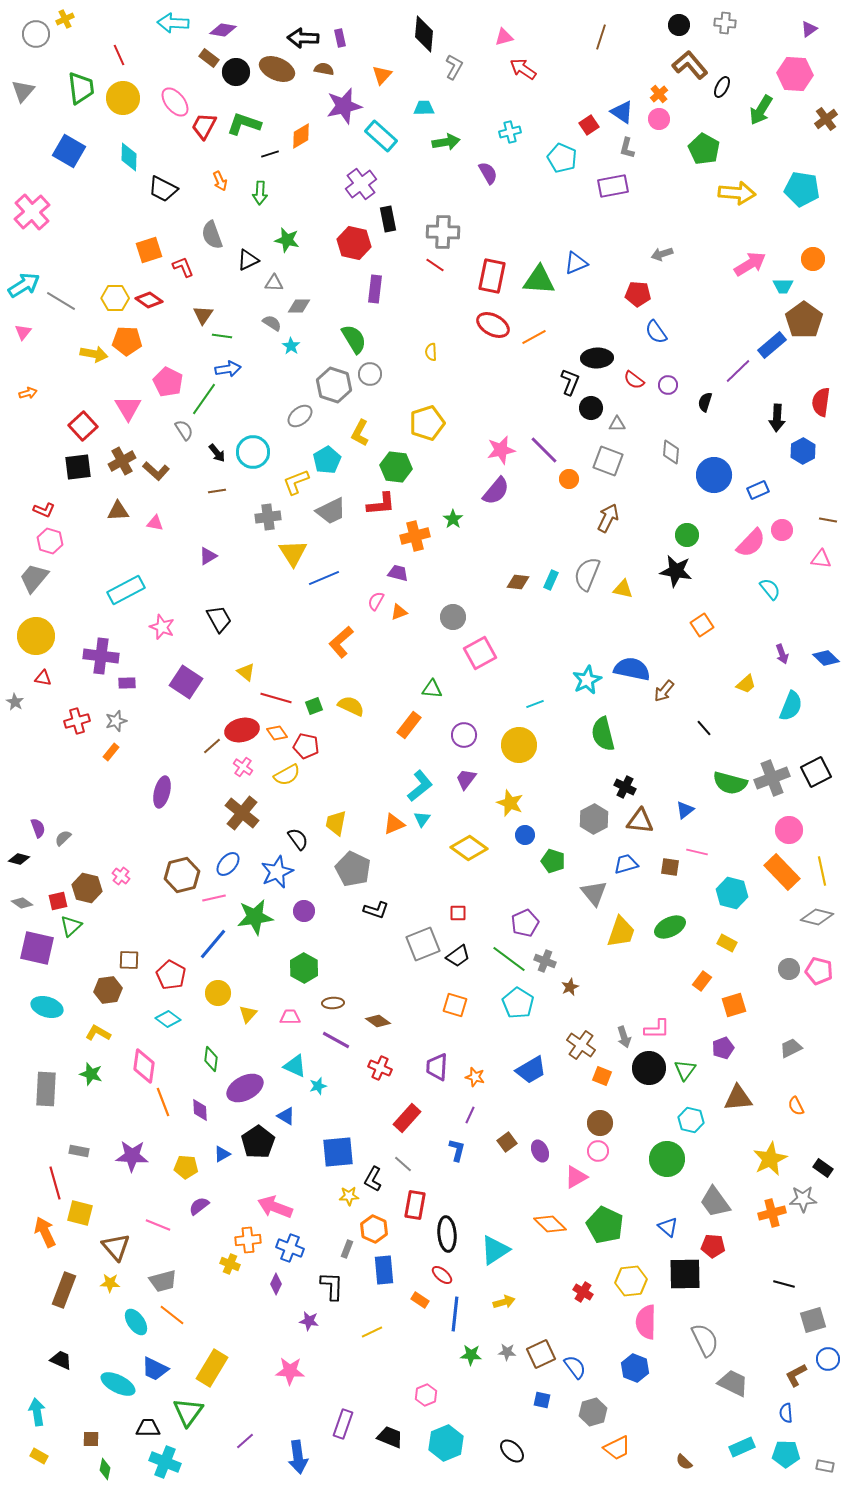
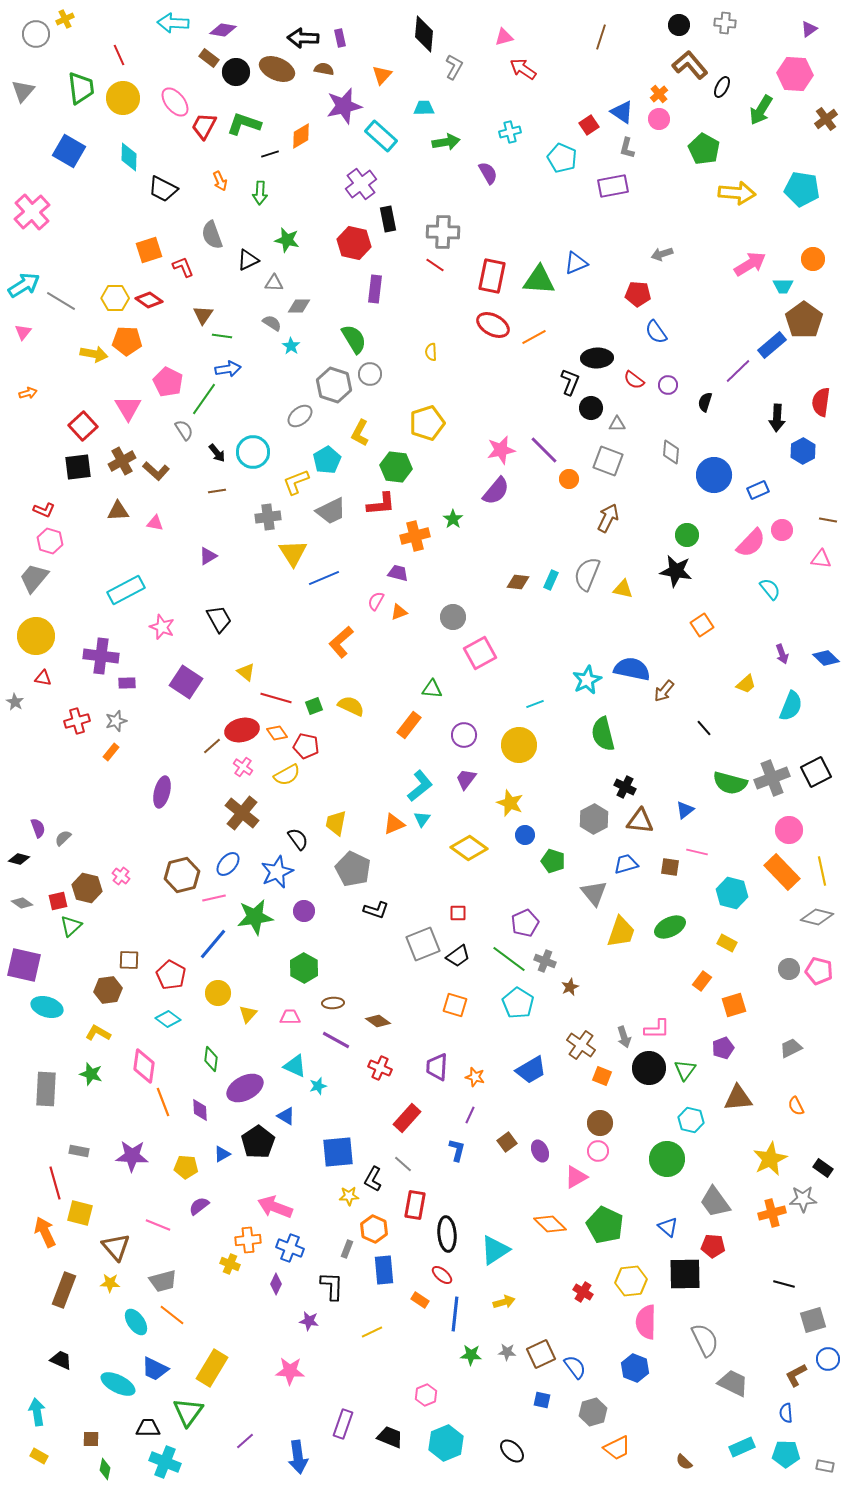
purple square at (37, 948): moved 13 px left, 17 px down
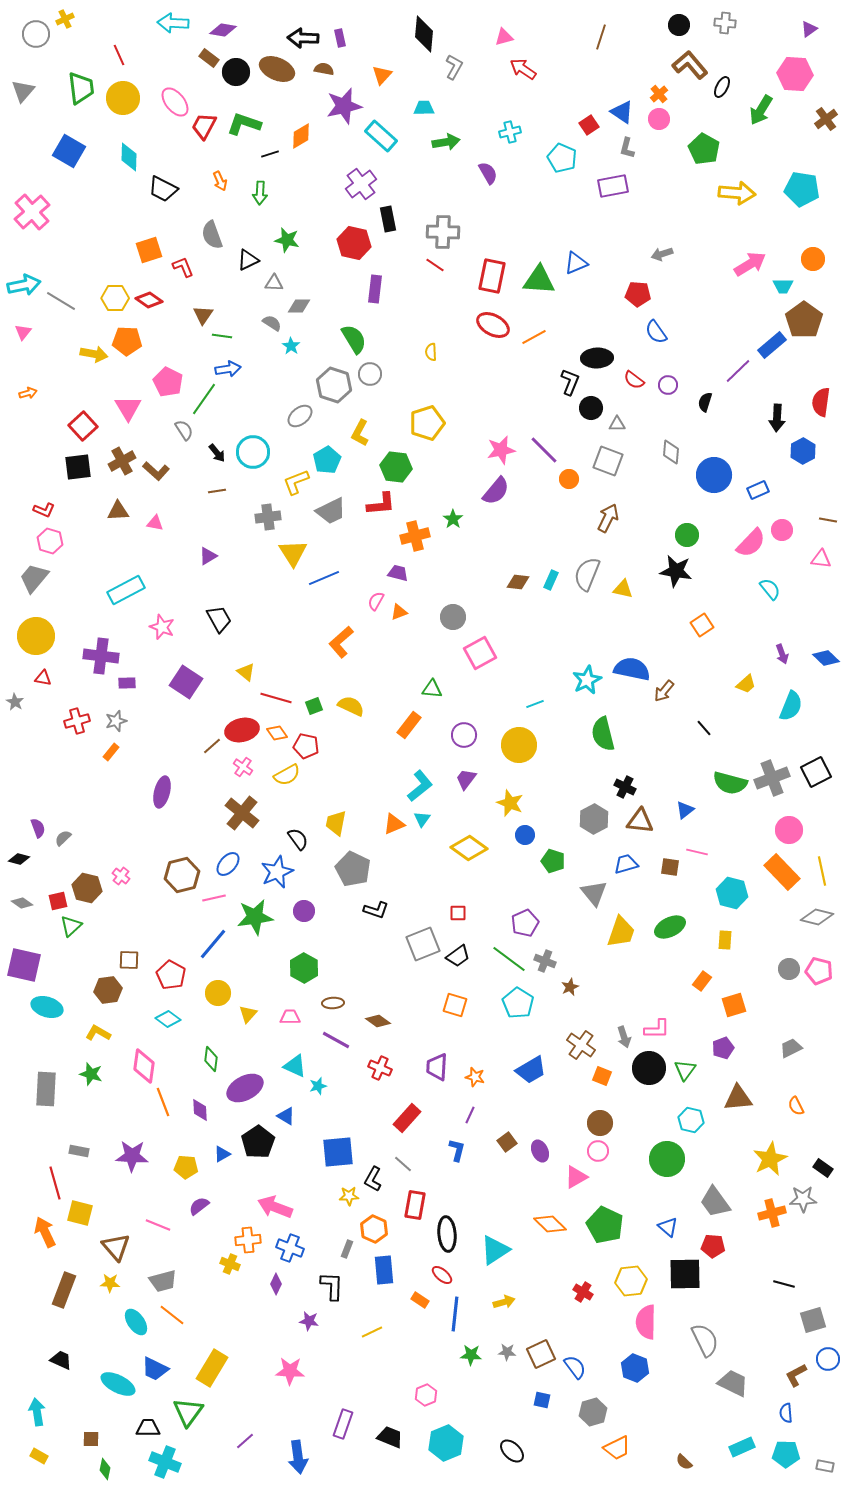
cyan arrow at (24, 285): rotated 20 degrees clockwise
yellow rectangle at (727, 943): moved 2 px left, 3 px up; rotated 66 degrees clockwise
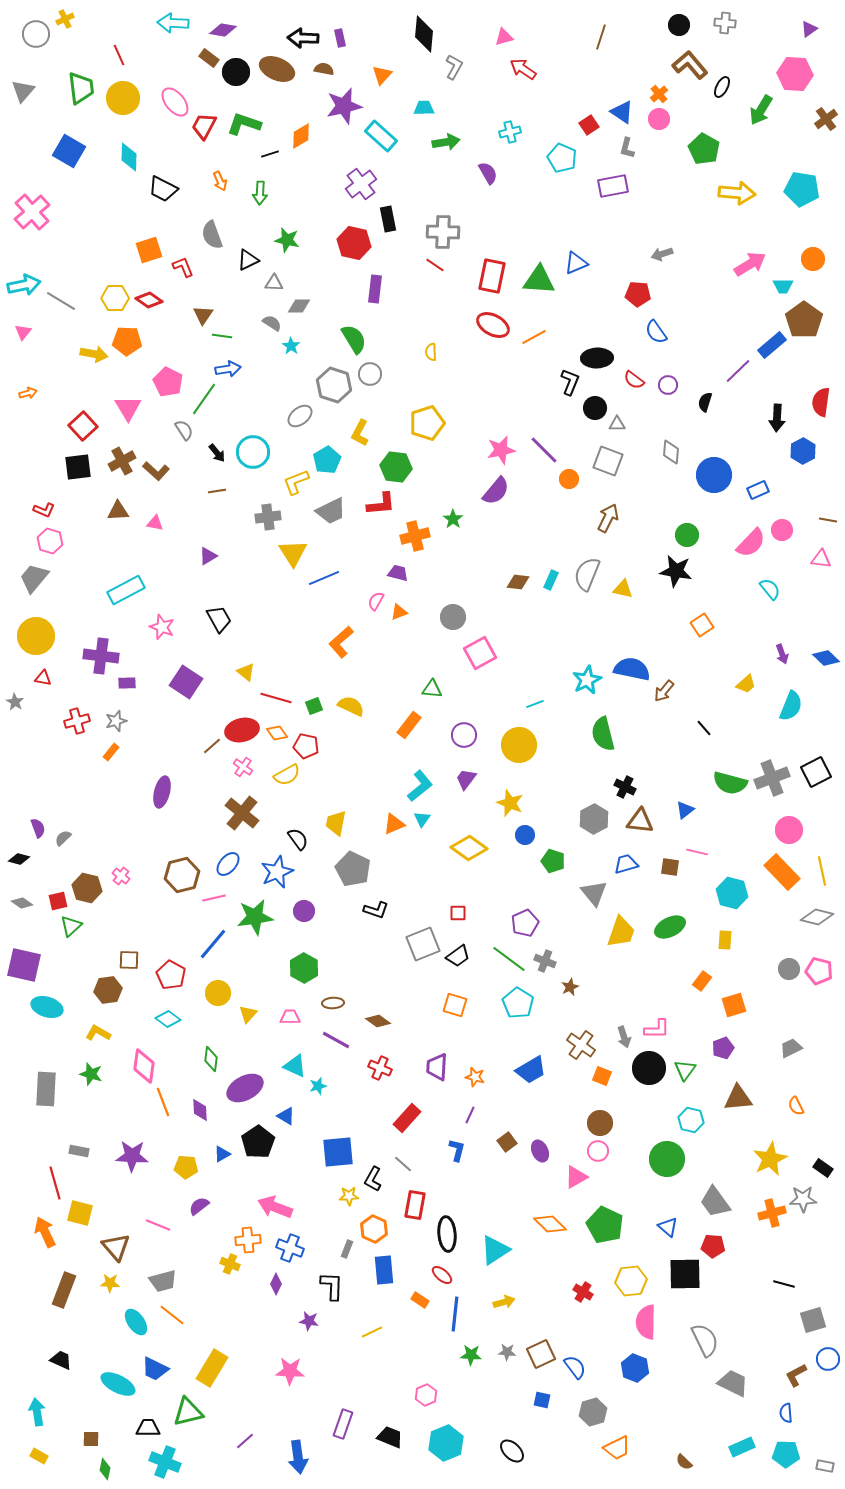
black circle at (591, 408): moved 4 px right
green triangle at (188, 1412): rotated 40 degrees clockwise
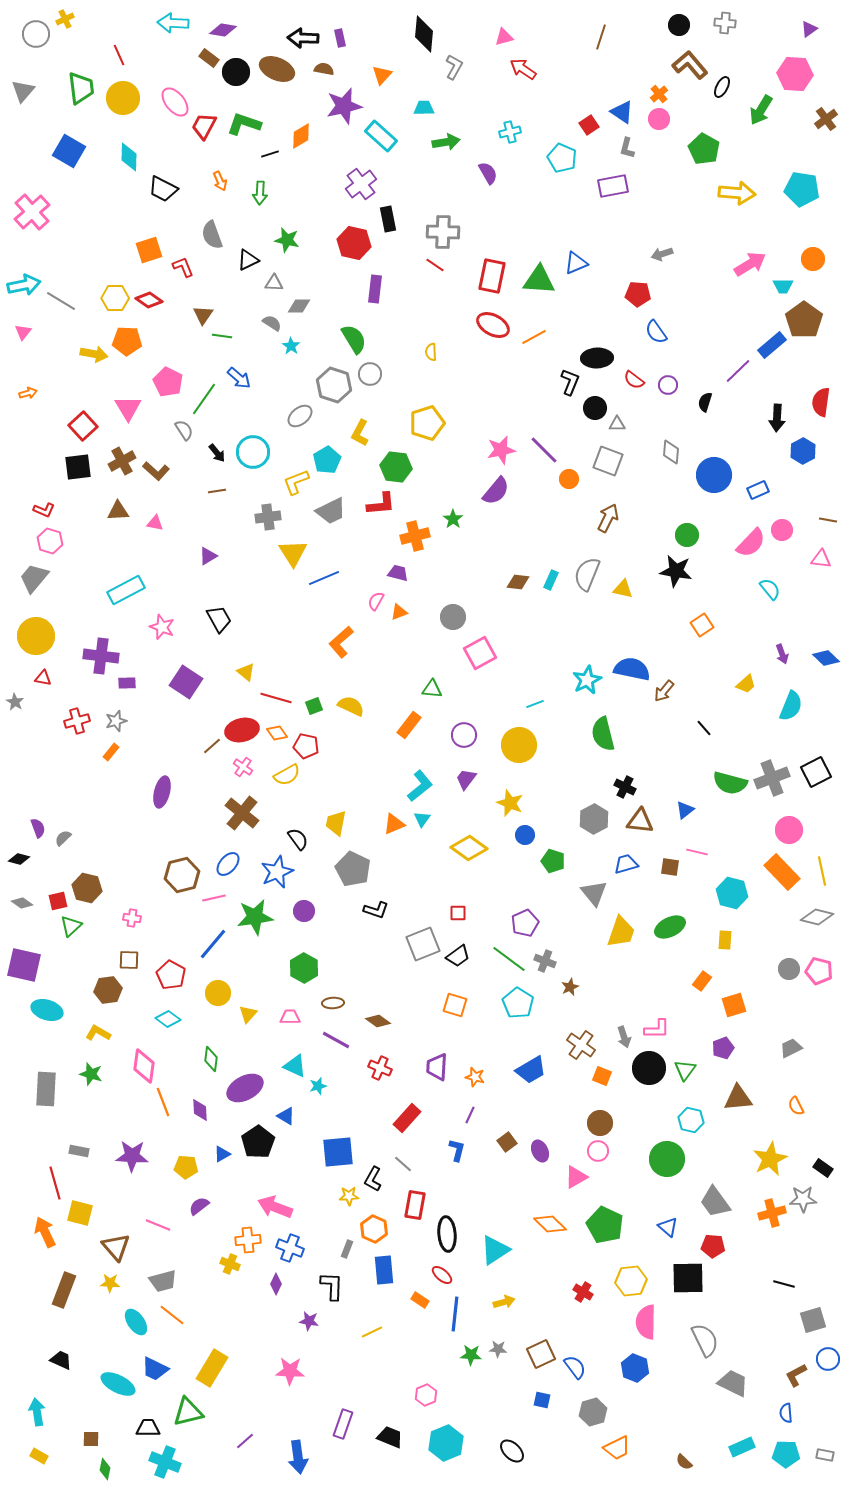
blue arrow at (228, 369): moved 11 px right, 9 px down; rotated 50 degrees clockwise
pink cross at (121, 876): moved 11 px right, 42 px down; rotated 30 degrees counterclockwise
cyan ellipse at (47, 1007): moved 3 px down
black square at (685, 1274): moved 3 px right, 4 px down
gray star at (507, 1352): moved 9 px left, 3 px up
gray rectangle at (825, 1466): moved 11 px up
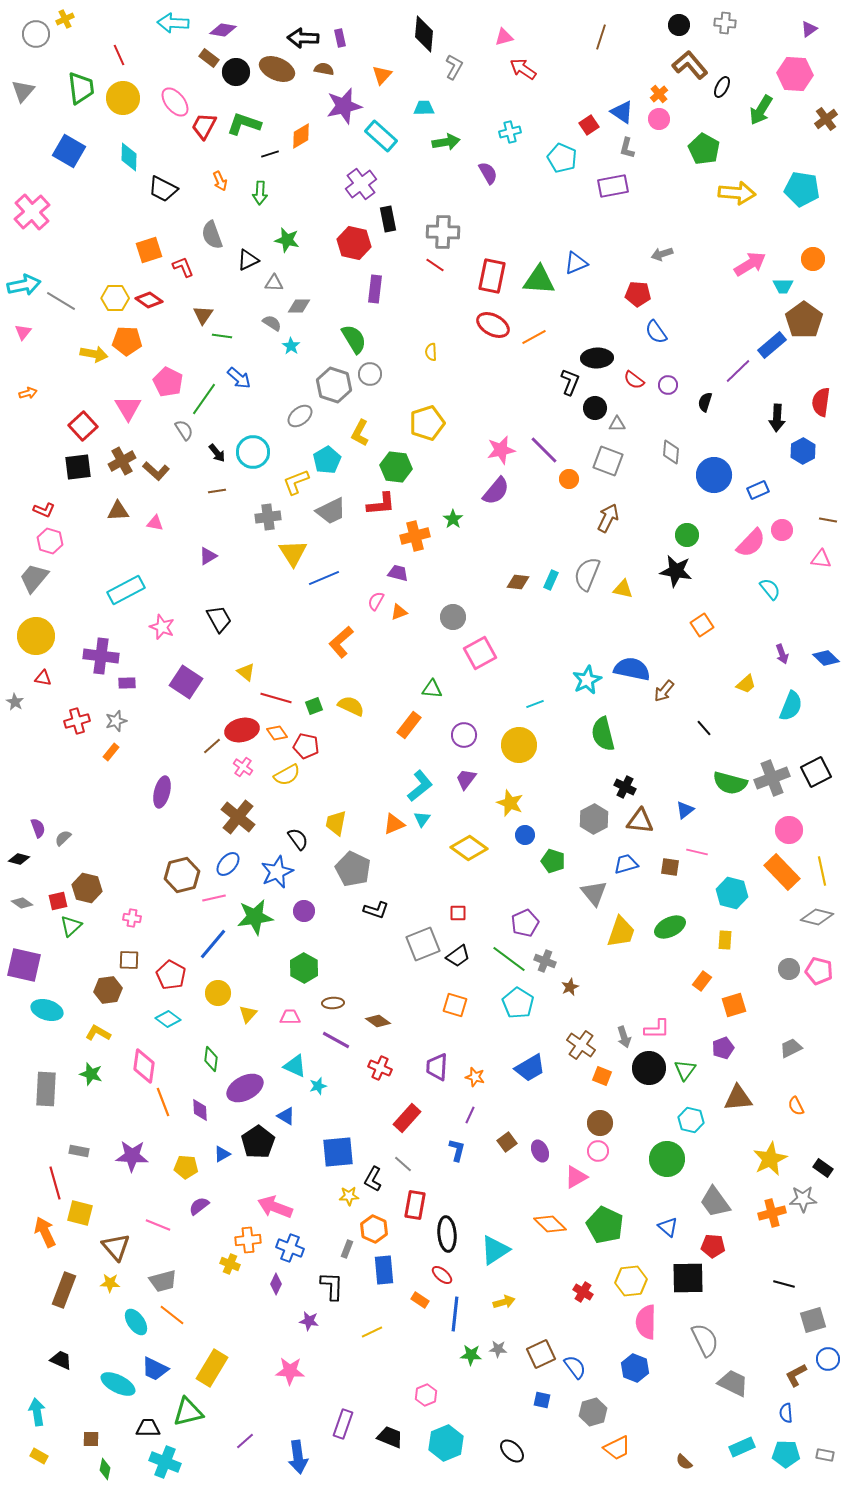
brown cross at (242, 813): moved 4 px left, 4 px down
blue trapezoid at (531, 1070): moved 1 px left, 2 px up
